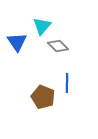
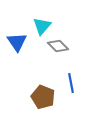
blue line: moved 4 px right; rotated 12 degrees counterclockwise
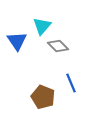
blue triangle: moved 1 px up
blue line: rotated 12 degrees counterclockwise
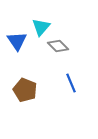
cyan triangle: moved 1 px left, 1 px down
brown pentagon: moved 18 px left, 7 px up
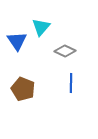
gray diamond: moved 7 px right, 5 px down; rotated 20 degrees counterclockwise
blue line: rotated 24 degrees clockwise
brown pentagon: moved 2 px left, 1 px up
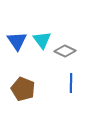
cyan triangle: moved 1 px right, 13 px down; rotated 18 degrees counterclockwise
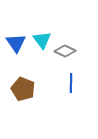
blue triangle: moved 1 px left, 2 px down
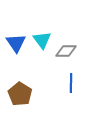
gray diamond: moved 1 px right; rotated 25 degrees counterclockwise
brown pentagon: moved 3 px left, 5 px down; rotated 10 degrees clockwise
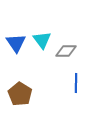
blue line: moved 5 px right
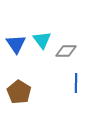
blue triangle: moved 1 px down
brown pentagon: moved 1 px left, 2 px up
